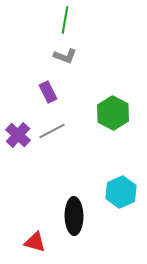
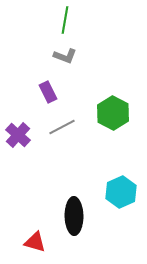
gray line: moved 10 px right, 4 px up
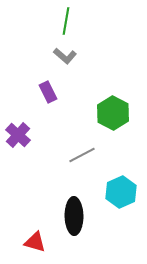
green line: moved 1 px right, 1 px down
gray L-shape: rotated 20 degrees clockwise
gray line: moved 20 px right, 28 px down
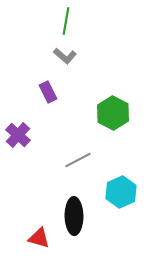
gray line: moved 4 px left, 5 px down
red triangle: moved 4 px right, 4 px up
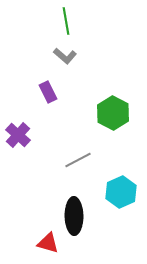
green line: rotated 20 degrees counterclockwise
red triangle: moved 9 px right, 5 px down
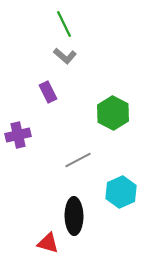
green line: moved 2 px left, 3 px down; rotated 16 degrees counterclockwise
purple cross: rotated 35 degrees clockwise
